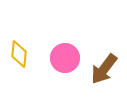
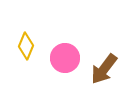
yellow diamond: moved 7 px right, 8 px up; rotated 16 degrees clockwise
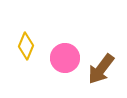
brown arrow: moved 3 px left
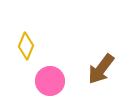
pink circle: moved 15 px left, 23 px down
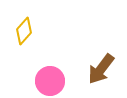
yellow diamond: moved 2 px left, 15 px up; rotated 20 degrees clockwise
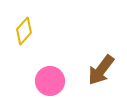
brown arrow: moved 1 px down
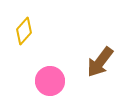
brown arrow: moved 1 px left, 8 px up
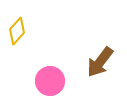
yellow diamond: moved 7 px left
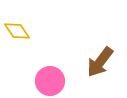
yellow diamond: rotated 76 degrees counterclockwise
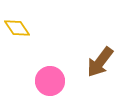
yellow diamond: moved 3 px up
